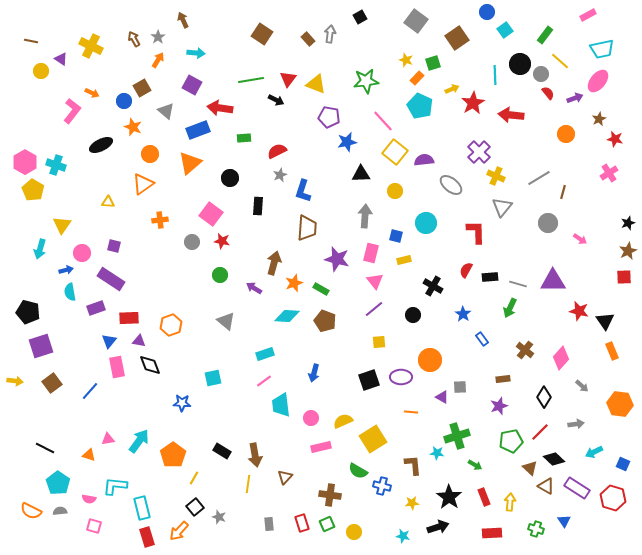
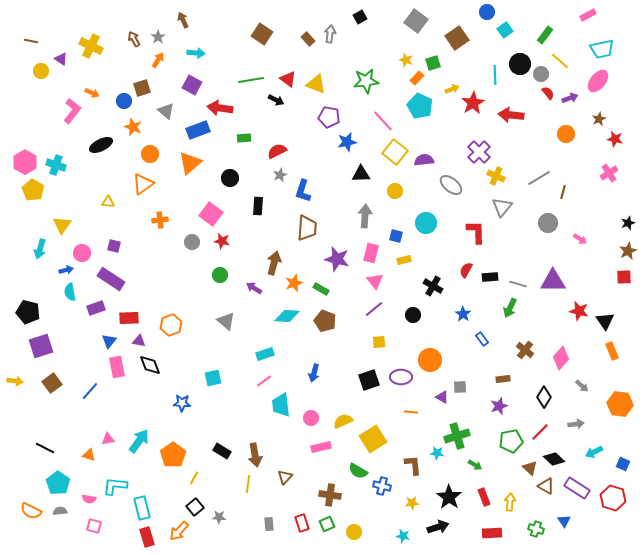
red triangle at (288, 79): rotated 30 degrees counterclockwise
brown square at (142, 88): rotated 12 degrees clockwise
purple arrow at (575, 98): moved 5 px left
gray star at (219, 517): rotated 16 degrees counterclockwise
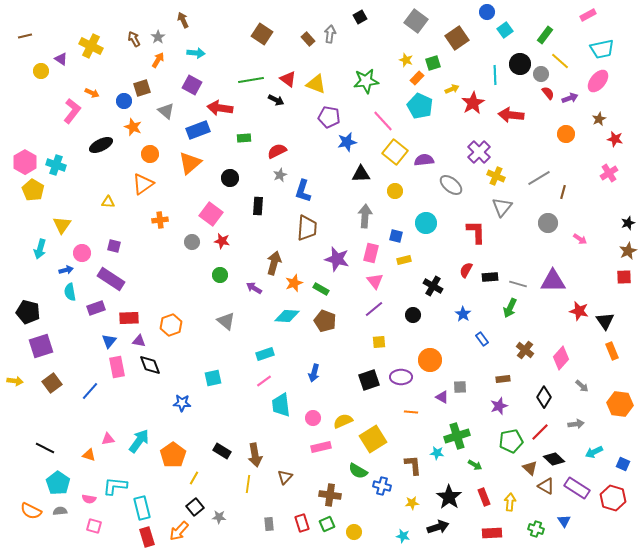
brown line at (31, 41): moved 6 px left, 5 px up; rotated 24 degrees counterclockwise
pink circle at (311, 418): moved 2 px right
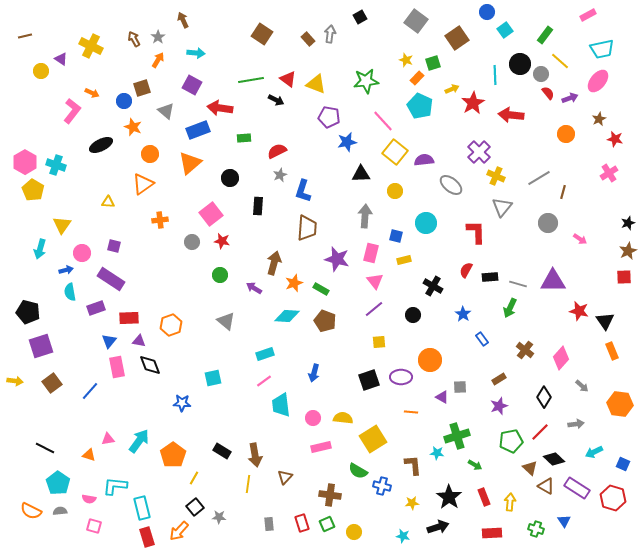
pink square at (211, 214): rotated 15 degrees clockwise
brown rectangle at (503, 379): moved 4 px left; rotated 24 degrees counterclockwise
yellow semicircle at (343, 421): moved 3 px up; rotated 30 degrees clockwise
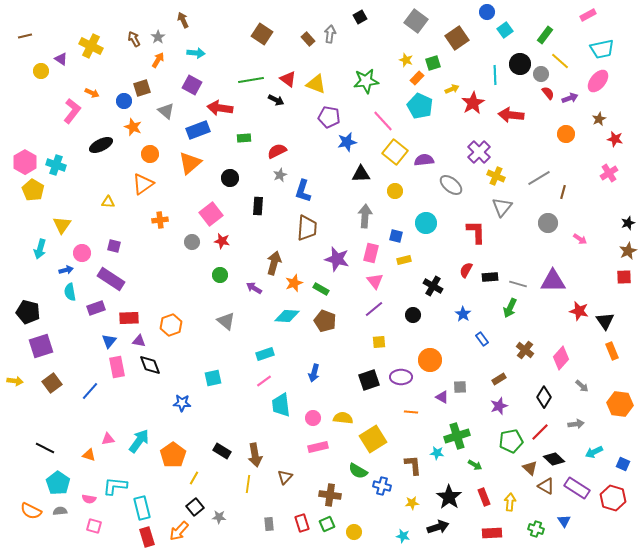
pink rectangle at (321, 447): moved 3 px left
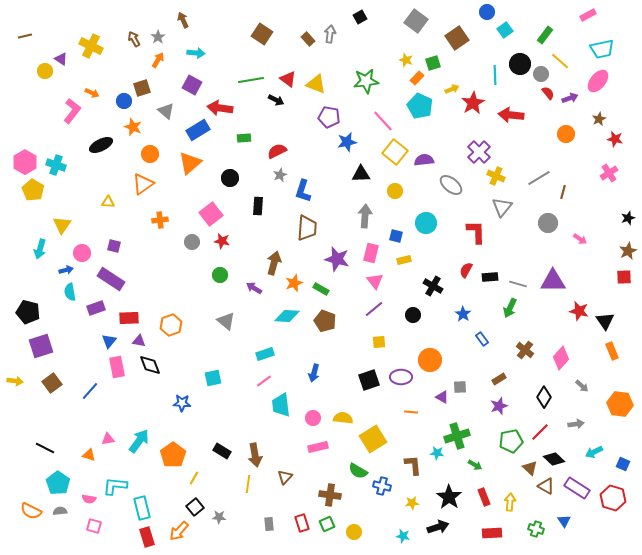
yellow circle at (41, 71): moved 4 px right
blue rectangle at (198, 130): rotated 10 degrees counterclockwise
black star at (628, 223): moved 5 px up
